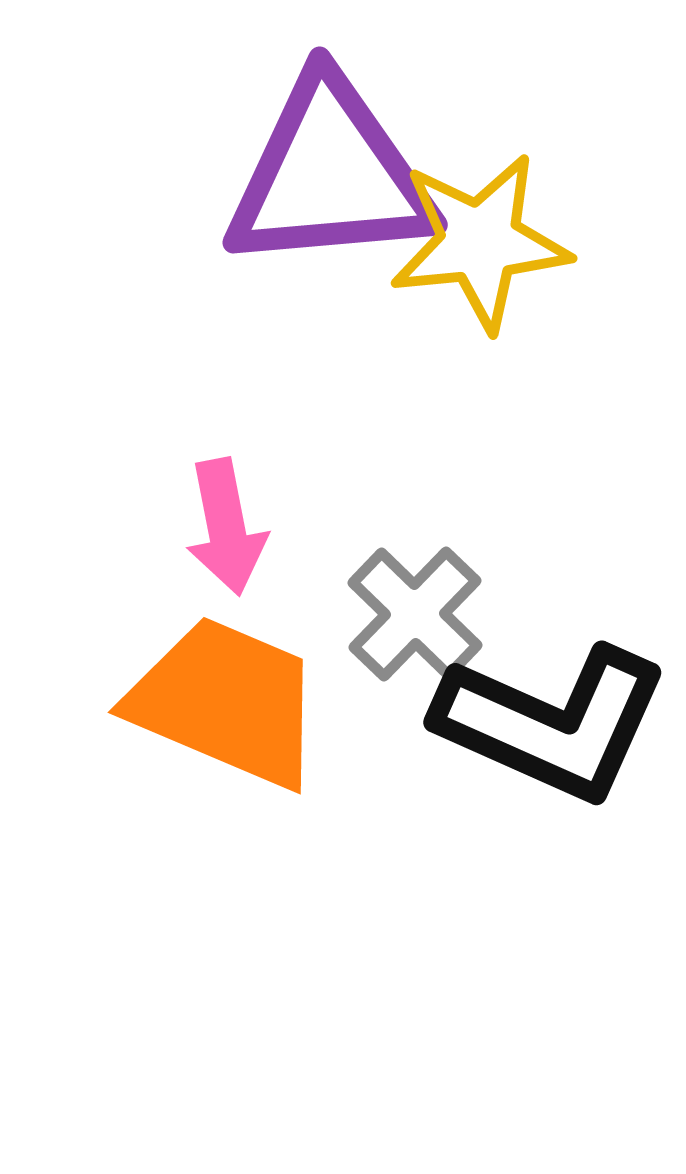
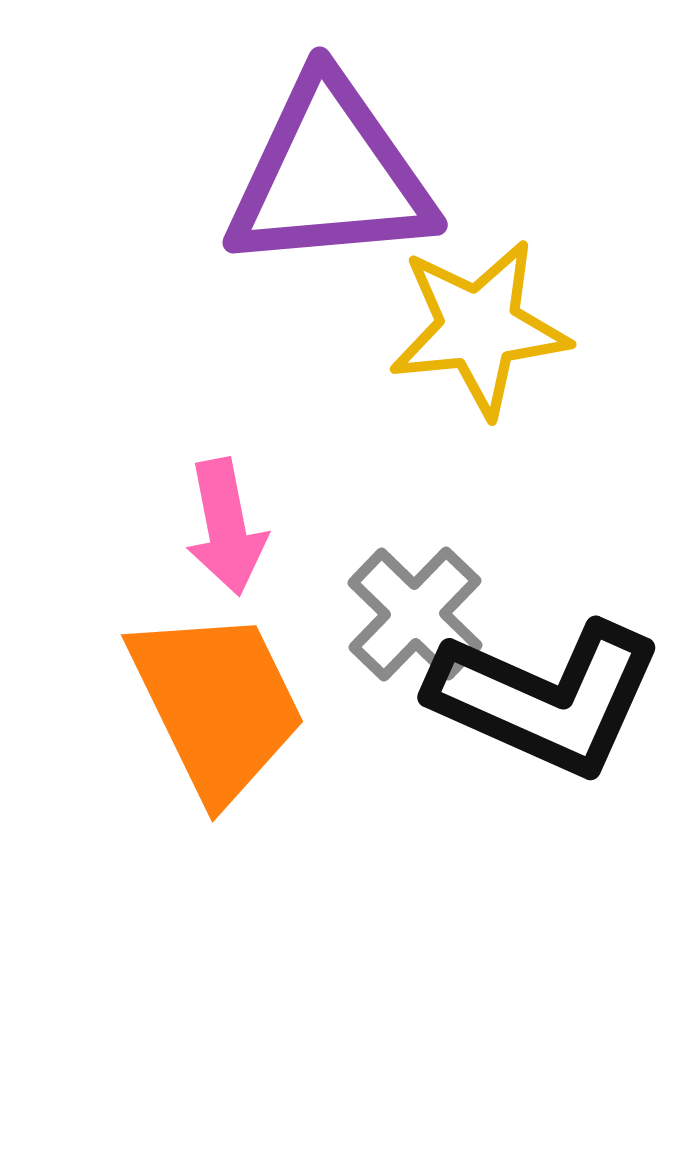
yellow star: moved 1 px left, 86 px down
orange trapezoid: moved 9 px left, 2 px down; rotated 41 degrees clockwise
black L-shape: moved 6 px left, 25 px up
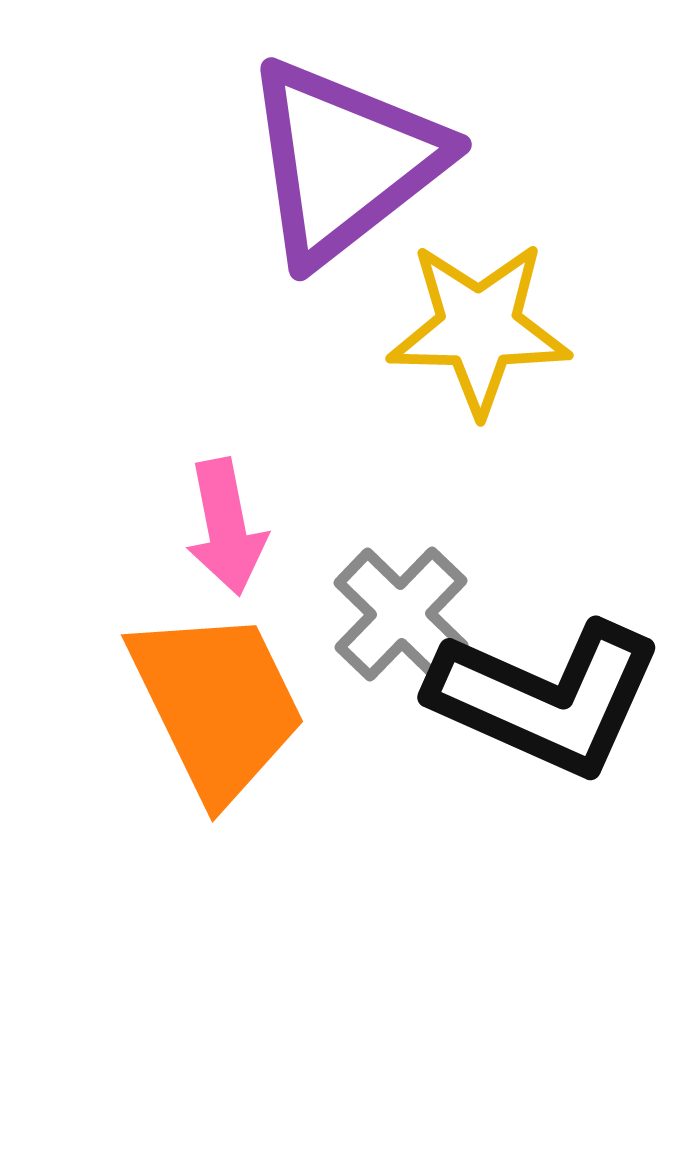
purple triangle: moved 14 px right, 14 px up; rotated 33 degrees counterclockwise
yellow star: rotated 7 degrees clockwise
gray cross: moved 14 px left
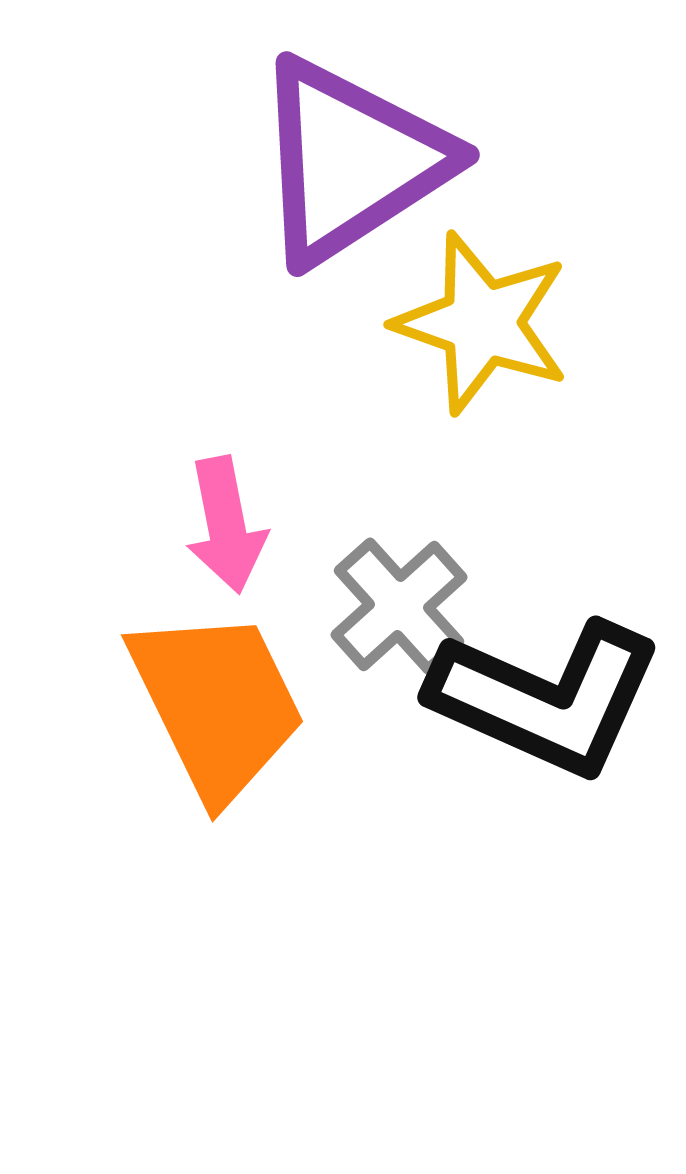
purple triangle: moved 7 px right; rotated 5 degrees clockwise
yellow star: moved 3 px right, 5 px up; rotated 18 degrees clockwise
pink arrow: moved 2 px up
gray cross: moved 2 px left, 8 px up; rotated 4 degrees clockwise
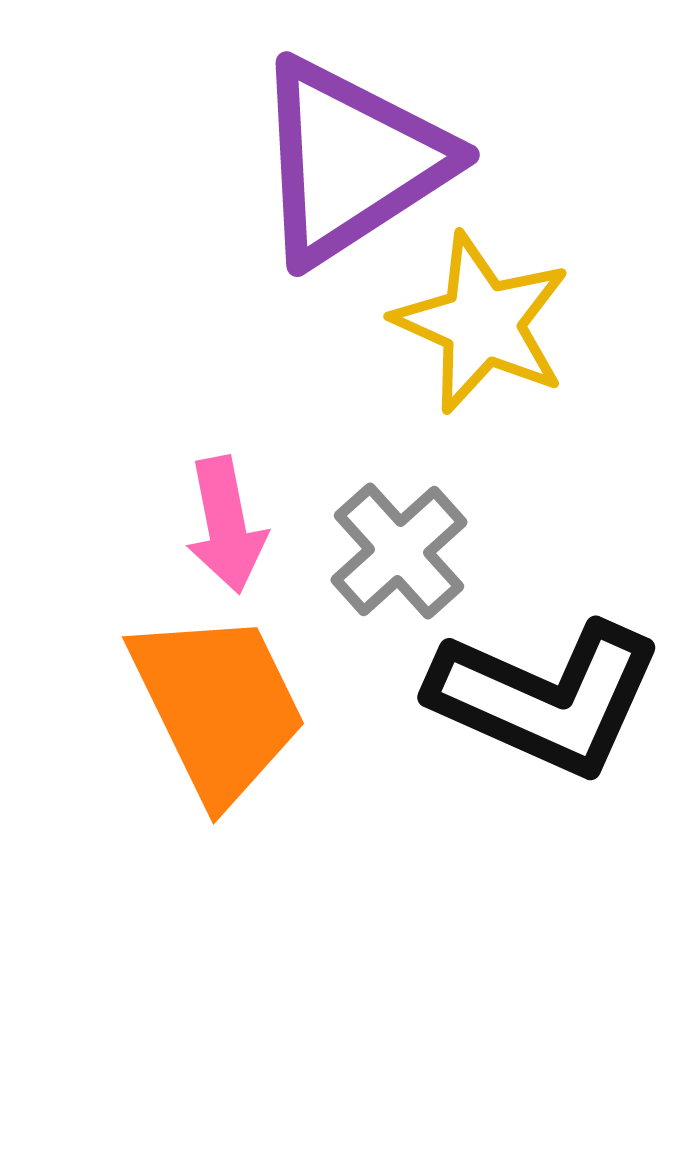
yellow star: rotated 5 degrees clockwise
gray cross: moved 55 px up
orange trapezoid: moved 1 px right, 2 px down
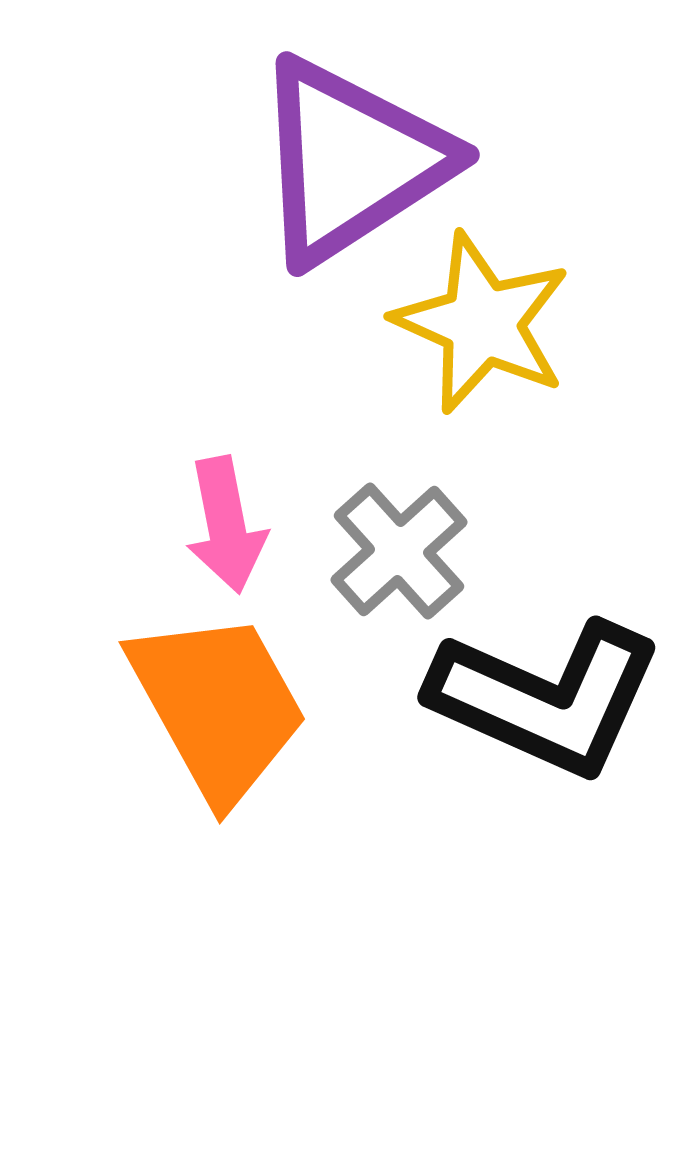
orange trapezoid: rotated 3 degrees counterclockwise
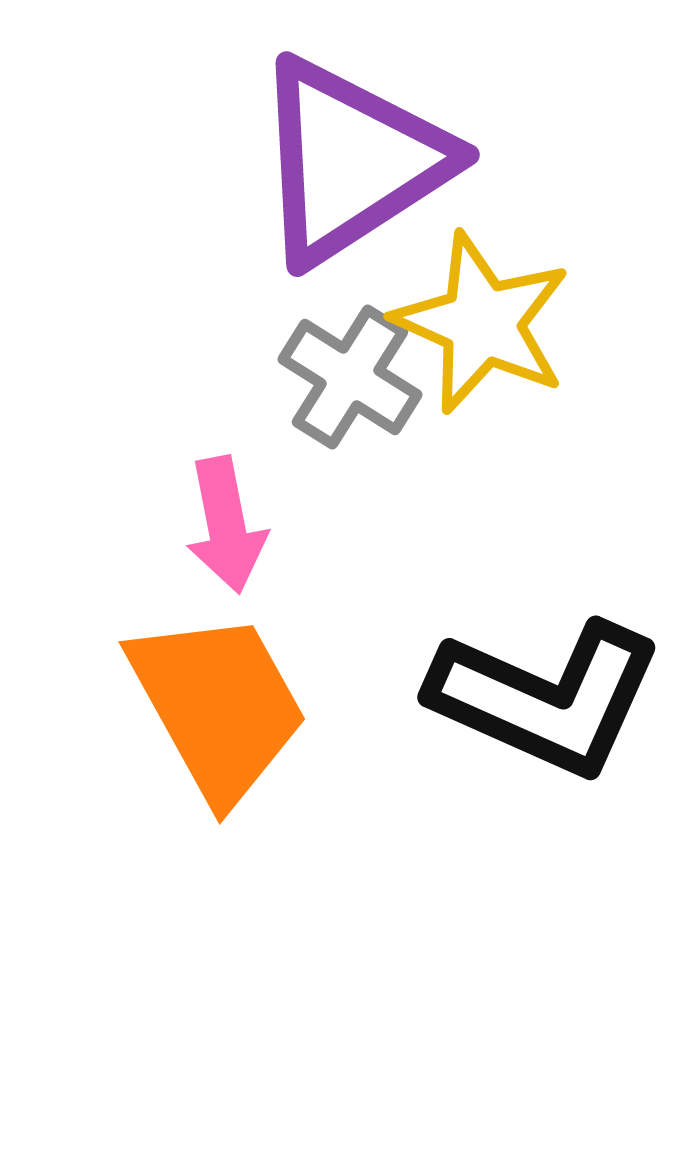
gray cross: moved 49 px left, 174 px up; rotated 16 degrees counterclockwise
